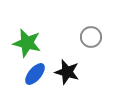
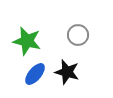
gray circle: moved 13 px left, 2 px up
green star: moved 2 px up
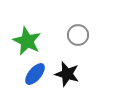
green star: rotated 12 degrees clockwise
black star: moved 2 px down
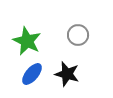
blue ellipse: moved 3 px left
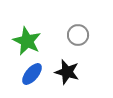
black star: moved 2 px up
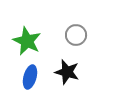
gray circle: moved 2 px left
blue ellipse: moved 2 px left, 3 px down; rotated 25 degrees counterclockwise
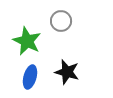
gray circle: moved 15 px left, 14 px up
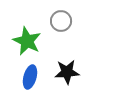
black star: rotated 20 degrees counterclockwise
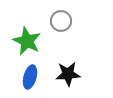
black star: moved 1 px right, 2 px down
